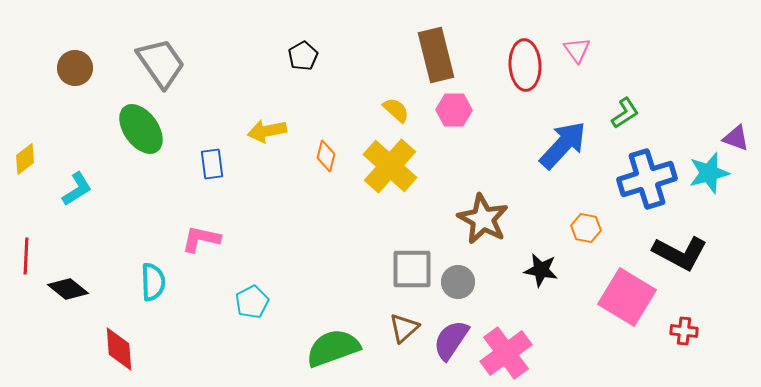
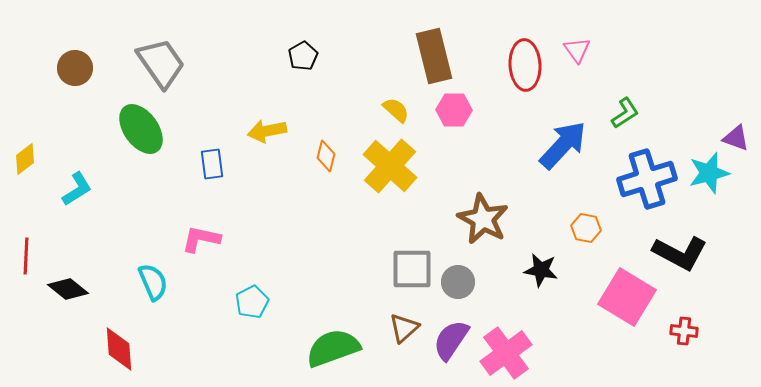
brown rectangle: moved 2 px left, 1 px down
cyan semicircle: rotated 21 degrees counterclockwise
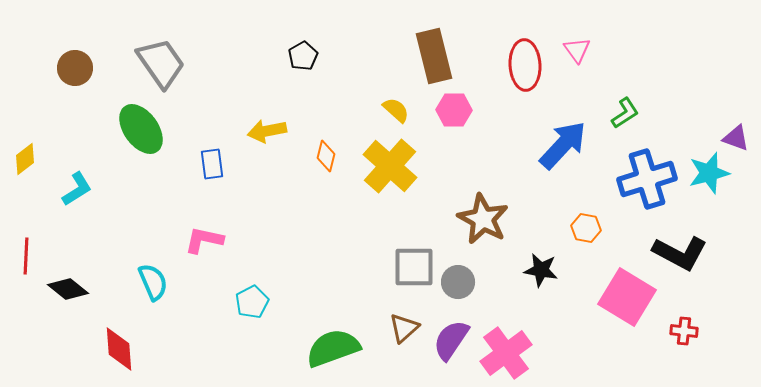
pink L-shape: moved 3 px right, 1 px down
gray square: moved 2 px right, 2 px up
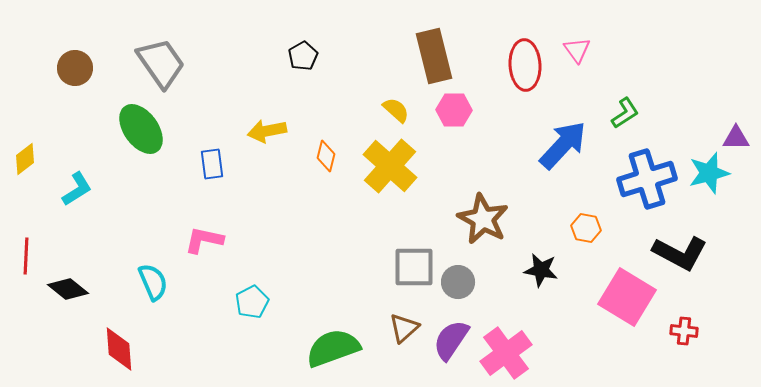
purple triangle: rotated 20 degrees counterclockwise
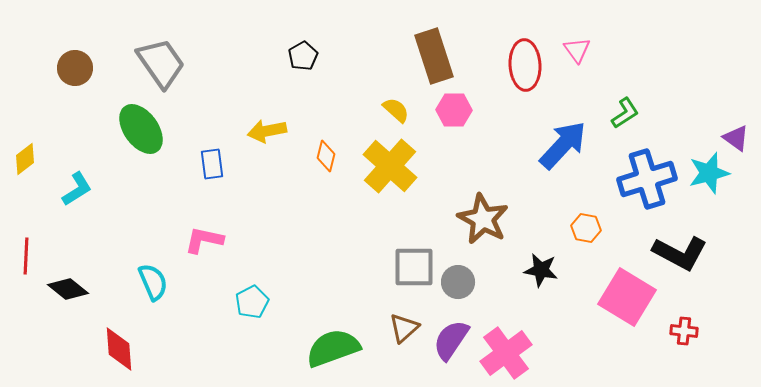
brown rectangle: rotated 4 degrees counterclockwise
purple triangle: rotated 36 degrees clockwise
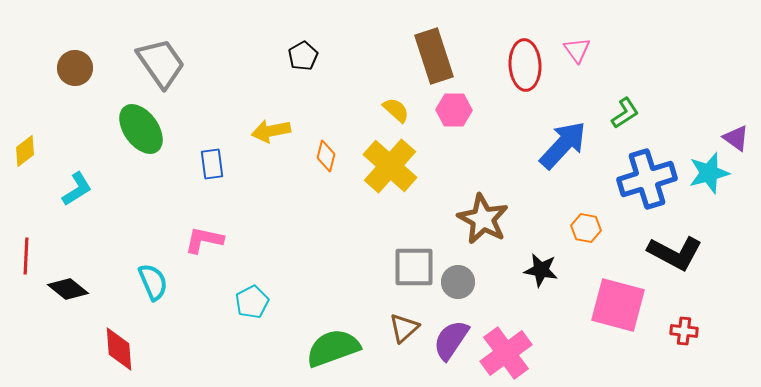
yellow arrow: moved 4 px right
yellow diamond: moved 8 px up
black L-shape: moved 5 px left
pink square: moved 9 px left, 8 px down; rotated 16 degrees counterclockwise
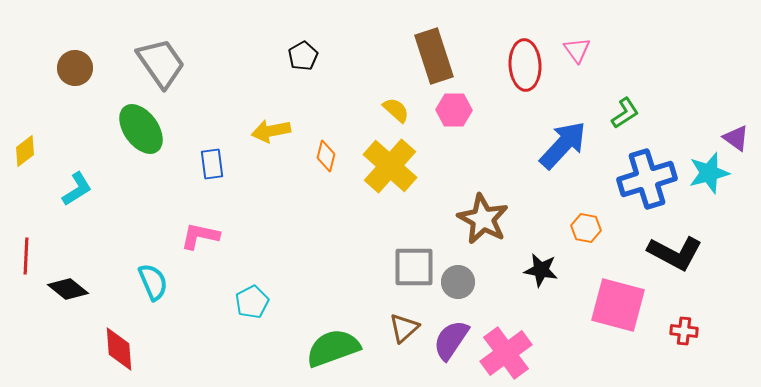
pink L-shape: moved 4 px left, 4 px up
